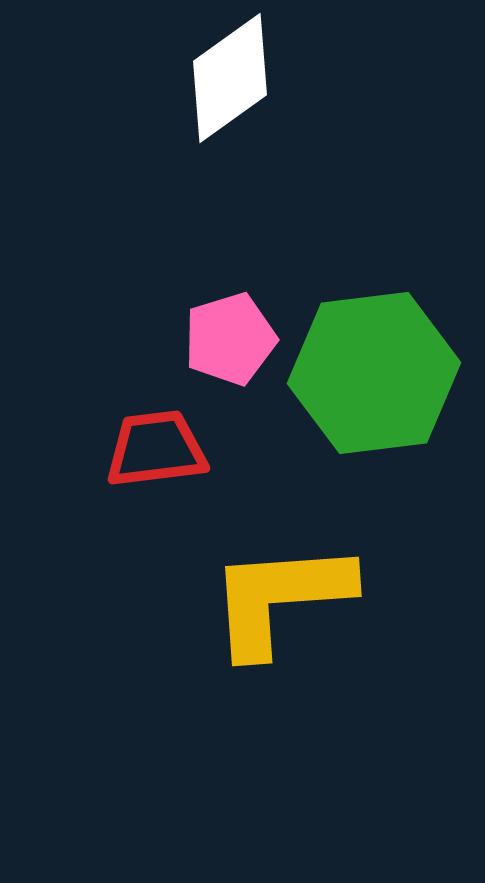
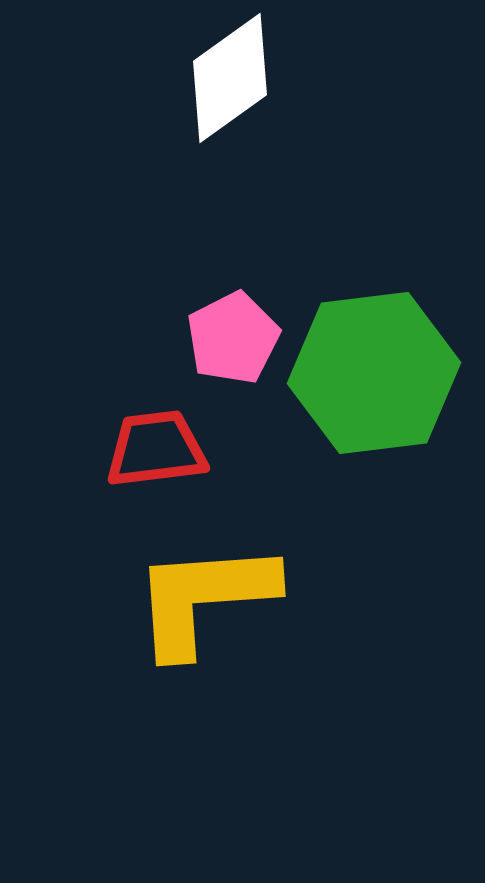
pink pentagon: moved 3 px right, 1 px up; rotated 10 degrees counterclockwise
yellow L-shape: moved 76 px left
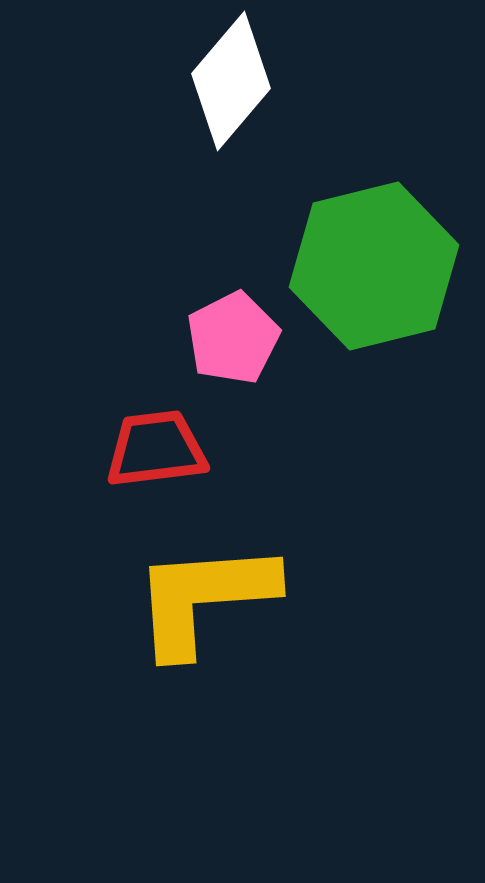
white diamond: moved 1 px right, 3 px down; rotated 14 degrees counterclockwise
green hexagon: moved 107 px up; rotated 7 degrees counterclockwise
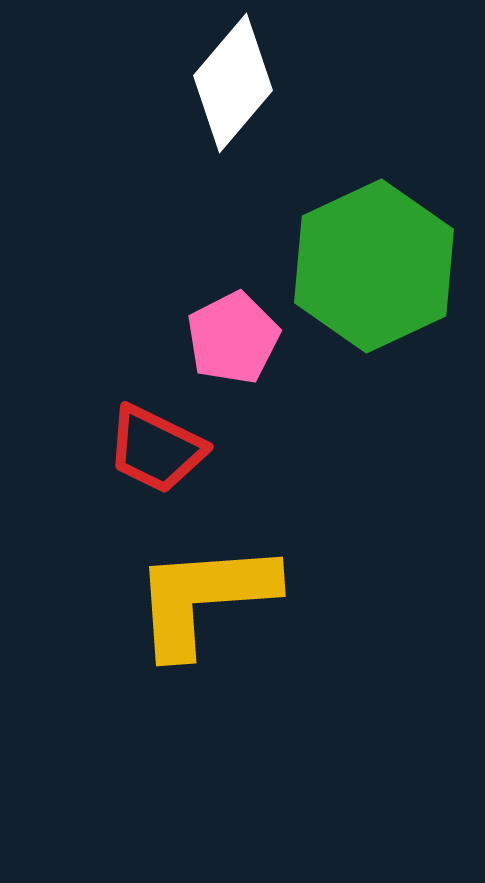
white diamond: moved 2 px right, 2 px down
green hexagon: rotated 11 degrees counterclockwise
red trapezoid: rotated 147 degrees counterclockwise
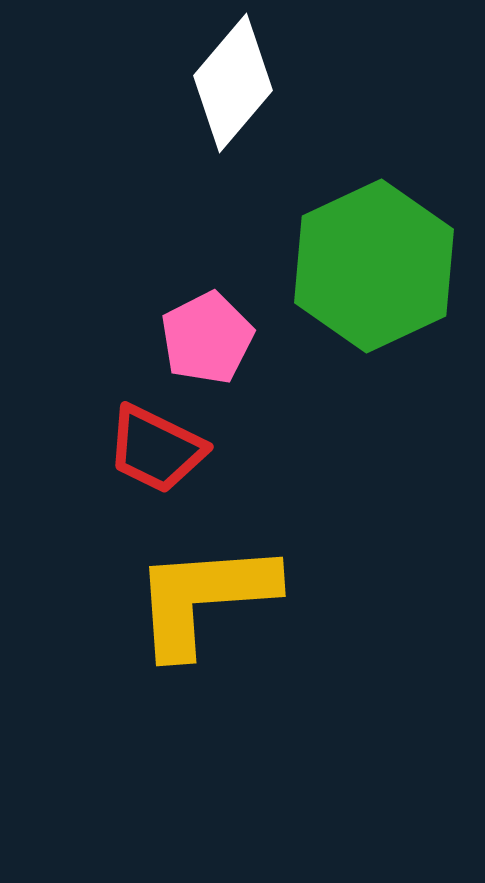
pink pentagon: moved 26 px left
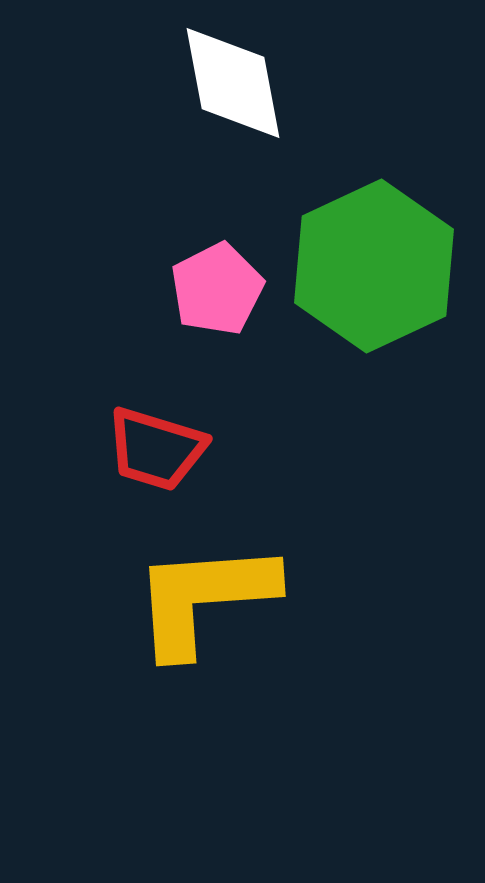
white diamond: rotated 51 degrees counterclockwise
pink pentagon: moved 10 px right, 49 px up
red trapezoid: rotated 9 degrees counterclockwise
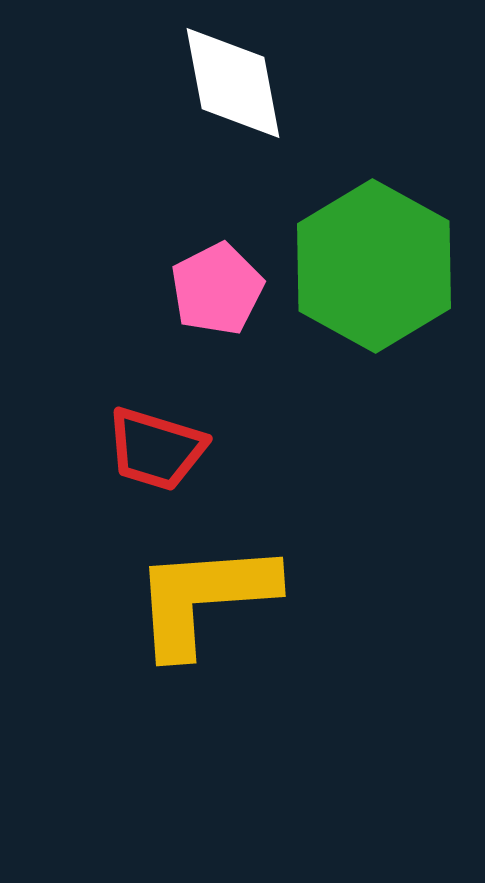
green hexagon: rotated 6 degrees counterclockwise
